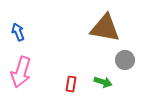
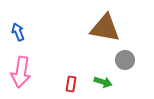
pink arrow: rotated 8 degrees counterclockwise
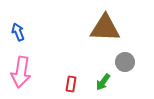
brown triangle: rotated 8 degrees counterclockwise
gray circle: moved 2 px down
green arrow: rotated 108 degrees clockwise
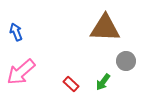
blue arrow: moved 2 px left
gray circle: moved 1 px right, 1 px up
pink arrow: rotated 40 degrees clockwise
red rectangle: rotated 56 degrees counterclockwise
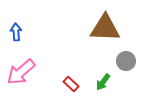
blue arrow: rotated 18 degrees clockwise
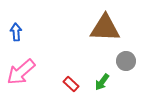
green arrow: moved 1 px left
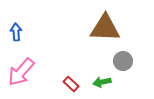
gray circle: moved 3 px left
pink arrow: rotated 8 degrees counterclockwise
green arrow: rotated 42 degrees clockwise
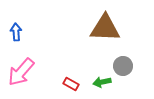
gray circle: moved 5 px down
red rectangle: rotated 14 degrees counterclockwise
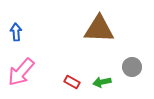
brown triangle: moved 6 px left, 1 px down
gray circle: moved 9 px right, 1 px down
red rectangle: moved 1 px right, 2 px up
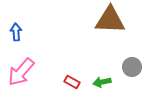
brown triangle: moved 11 px right, 9 px up
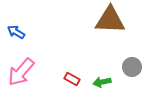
blue arrow: rotated 54 degrees counterclockwise
red rectangle: moved 3 px up
